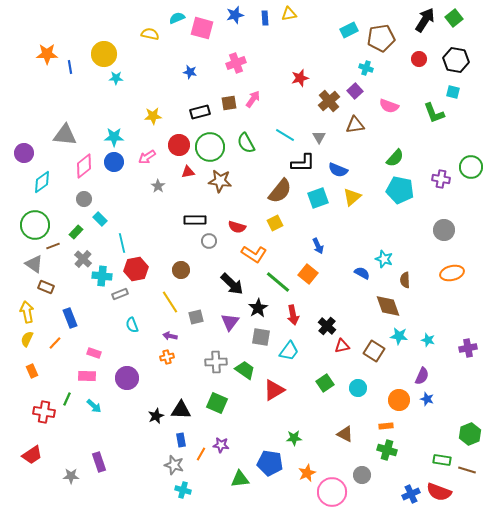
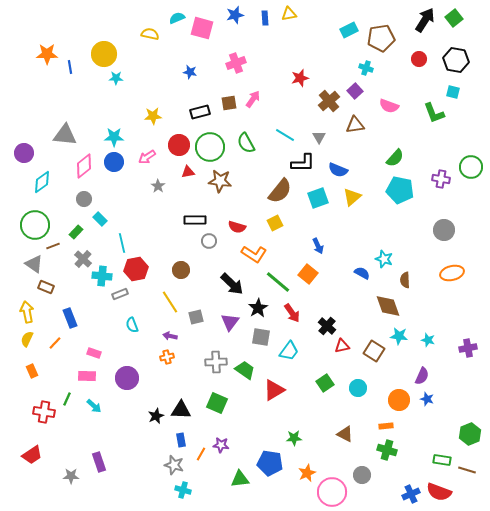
red arrow at (293, 315): moved 1 px left, 2 px up; rotated 24 degrees counterclockwise
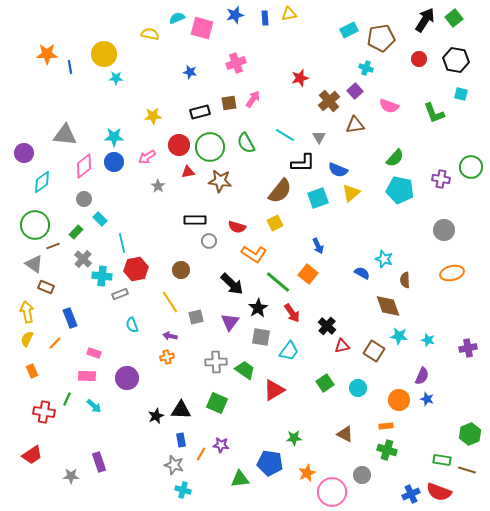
cyan square at (453, 92): moved 8 px right, 2 px down
yellow triangle at (352, 197): moved 1 px left, 4 px up
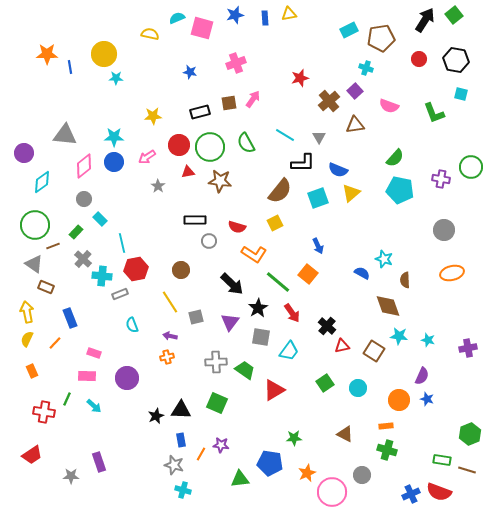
green square at (454, 18): moved 3 px up
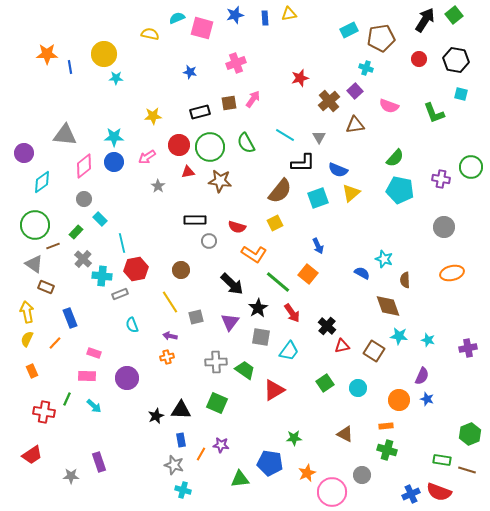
gray circle at (444, 230): moved 3 px up
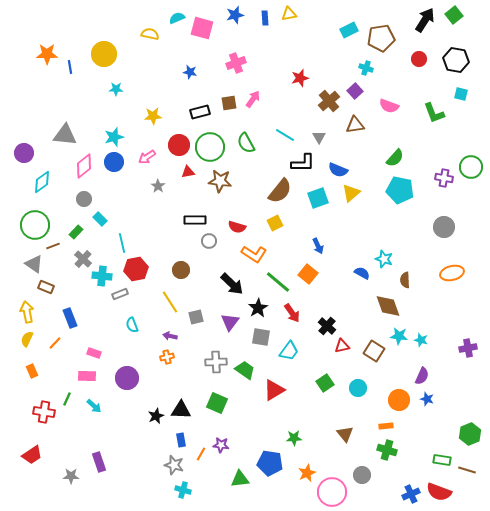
cyan star at (116, 78): moved 11 px down
cyan star at (114, 137): rotated 18 degrees counterclockwise
purple cross at (441, 179): moved 3 px right, 1 px up
cyan star at (428, 340): moved 7 px left
brown triangle at (345, 434): rotated 24 degrees clockwise
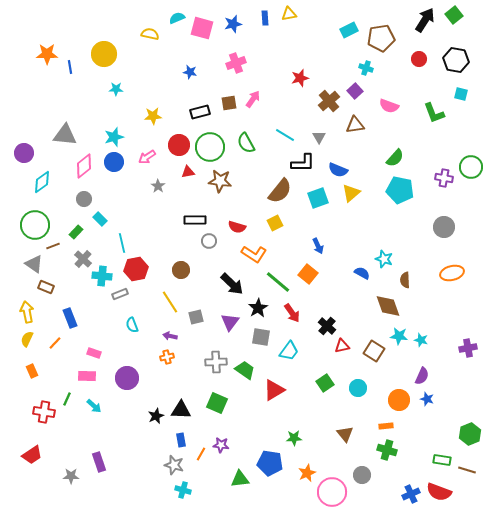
blue star at (235, 15): moved 2 px left, 9 px down
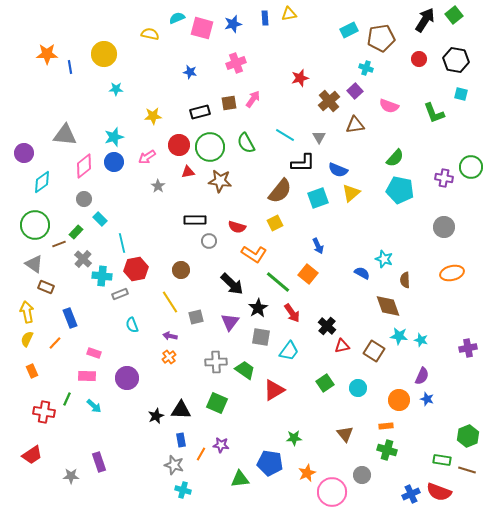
brown line at (53, 246): moved 6 px right, 2 px up
orange cross at (167, 357): moved 2 px right; rotated 24 degrees counterclockwise
green hexagon at (470, 434): moved 2 px left, 2 px down
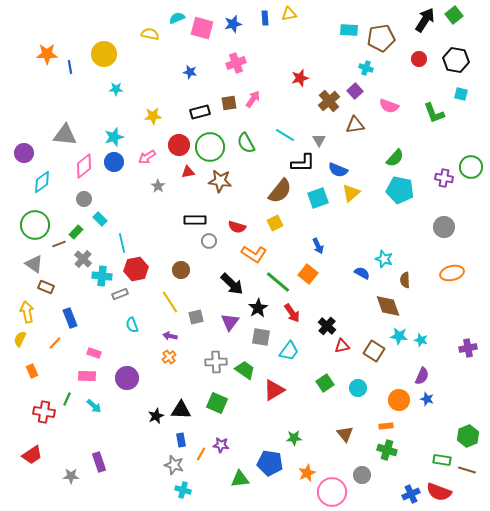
cyan rectangle at (349, 30): rotated 30 degrees clockwise
gray triangle at (319, 137): moved 3 px down
yellow semicircle at (27, 339): moved 7 px left
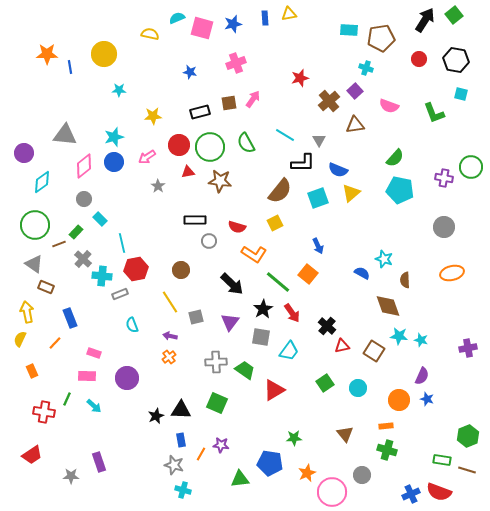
cyan star at (116, 89): moved 3 px right, 1 px down
black star at (258, 308): moved 5 px right, 1 px down
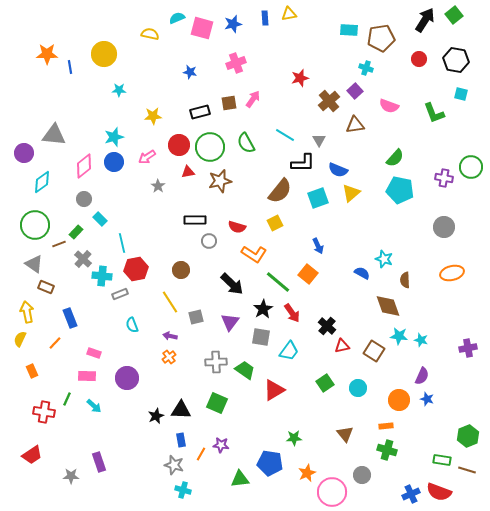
gray triangle at (65, 135): moved 11 px left
brown star at (220, 181): rotated 20 degrees counterclockwise
